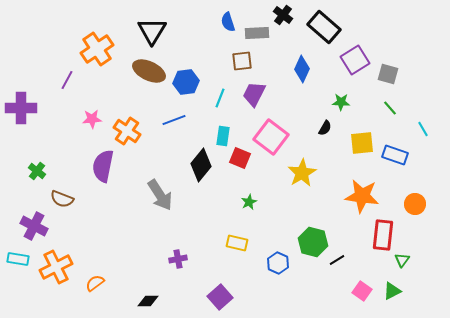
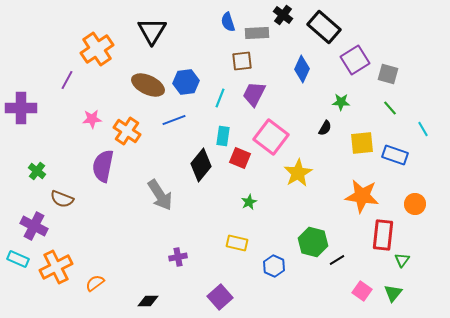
brown ellipse at (149, 71): moved 1 px left, 14 px down
yellow star at (302, 173): moved 4 px left
cyan rectangle at (18, 259): rotated 15 degrees clockwise
purple cross at (178, 259): moved 2 px up
blue hexagon at (278, 263): moved 4 px left, 3 px down
green triangle at (392, 291): moved 1 px right, 2 px down; rotated 24 degrees counterclockwise
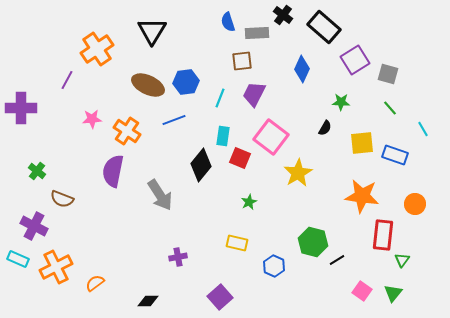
purple semicircle at (103, 166): moved 10 px right, 5 px down
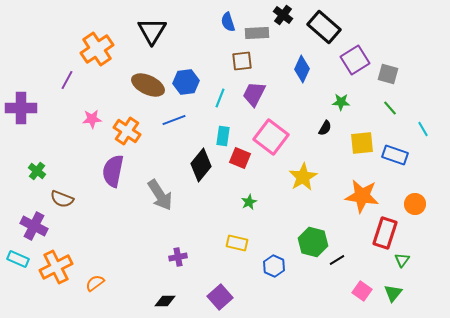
yellow star at (298, 173): moved 5 px right, 4 px down
red rectangle at (383, 235): moved 2 px right, 2 px up; rotated 12 degrees clockwise
black diamond at (148, 301): moved 17 px right
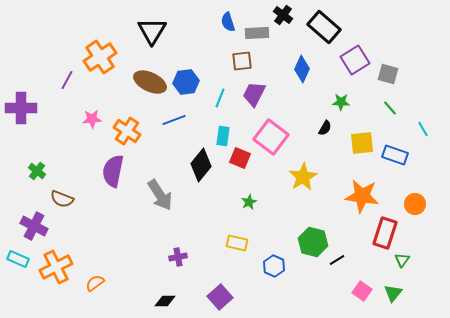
orange cross at (97, 49): moved 3 px right, 8 px down
brown ellipse at (148, 85): moved 2 px right, 3 px up
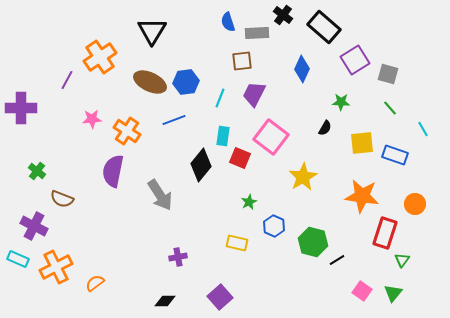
blue hexagon at (274, 266): moved 40 px up
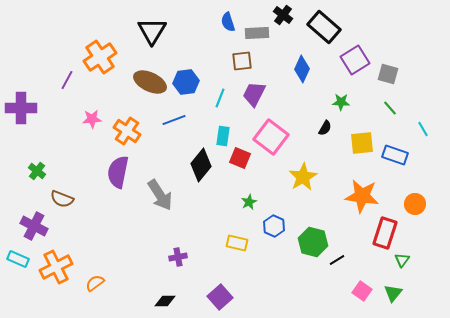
purple semicircle at (113, 171): moved 5 px right, 1 px down
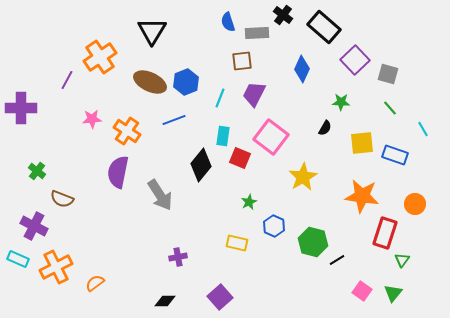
purple square at (355, 60): rotated 12 degrees counterclockwise
blue hexagon at (186, 82): rotated 15 degrees counterclockwise
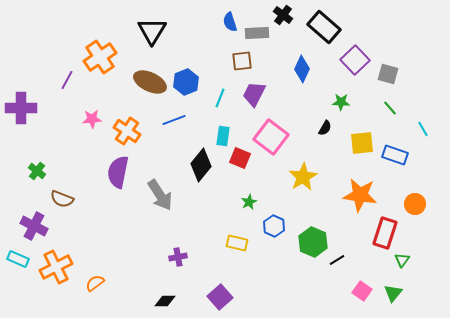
blue semicircle at (228, 22): moved 2 px right
orange star at (362, 196): moved 2 px left, 1 px up
green hexagon at (313, 242): rotated 8 degrees clockwise
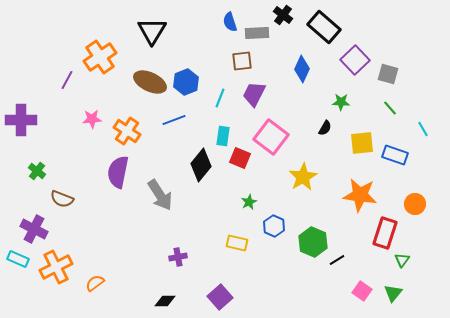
purple cross at (21, 108): moved 12 px down
purple cross at (34, 226): moved 3 px down
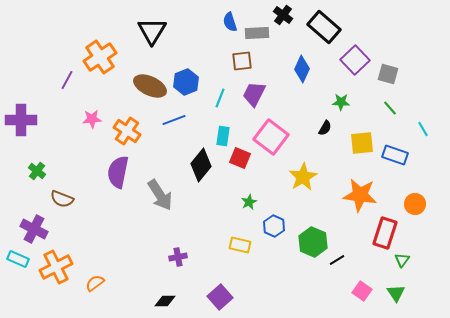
brown ellipse at (150, 82): moved 4 px down
yellow rectangle at (237, 243): moved 3 px right, 2 px down
green triangle at (393, 293): moved 3 px right; rotated 12 degrees counterclockwise
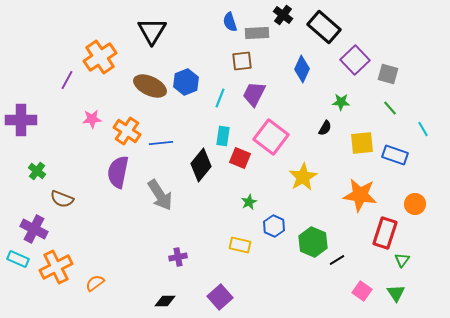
blue line at (174, 120): moved 13 px left, 23 px down; rotated 15 degrees clockwise
